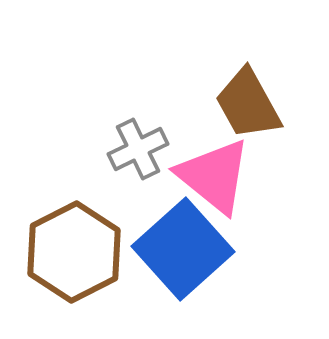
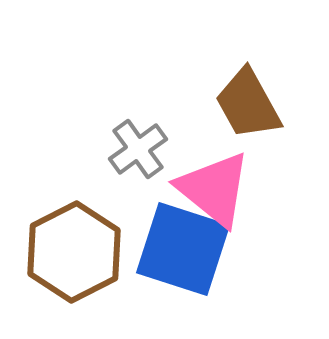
gray cross: rotated 10 degrees counterclockwise
pink triangle: moved 13 px down
blue square: rotated 30 degrees counterclockwise
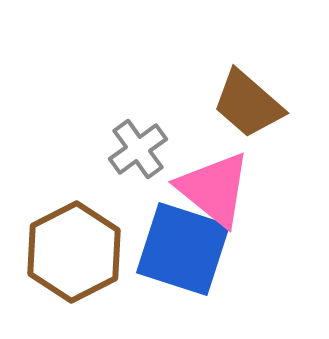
brown trapezoid: rotated 20 degrees counterclockwise
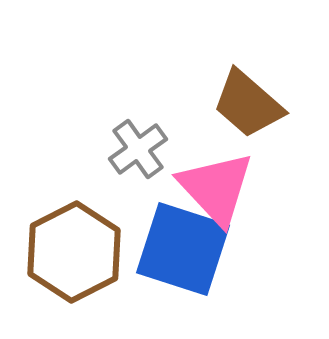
pink triangle: moved 2 px right, 1 px up; rotated 8 degrees clockwise
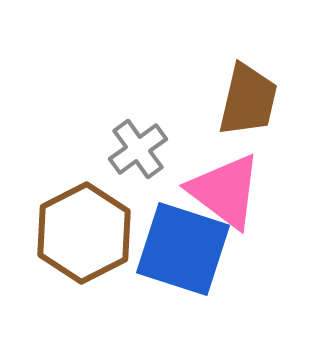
brown trapezoid: moved 4 px up; rotated 118 degrees counterclockwise
pink triangle: moved 9 px right, 3 px down; rotated 10 degrees counterclockwise
brown hexagon: moved 10 px right, 19 px up
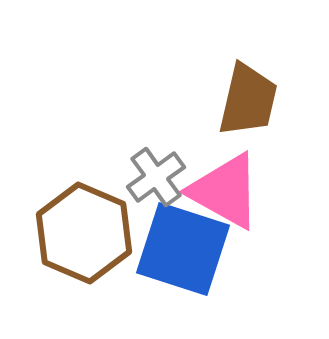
gray cross: moved 18 px right, 28 px down
pink triangle: rotated 8 degrees counterclockwise
brown hexagon: rotated 10 degrees counterclockwise
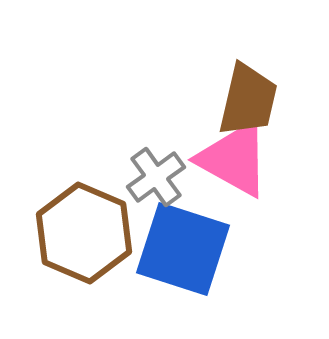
pink triangle: moved 9 px right, 32 px up
